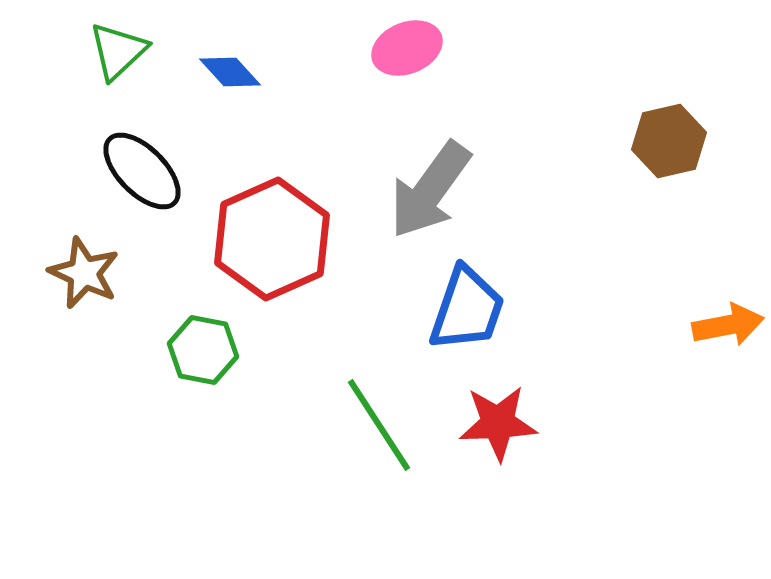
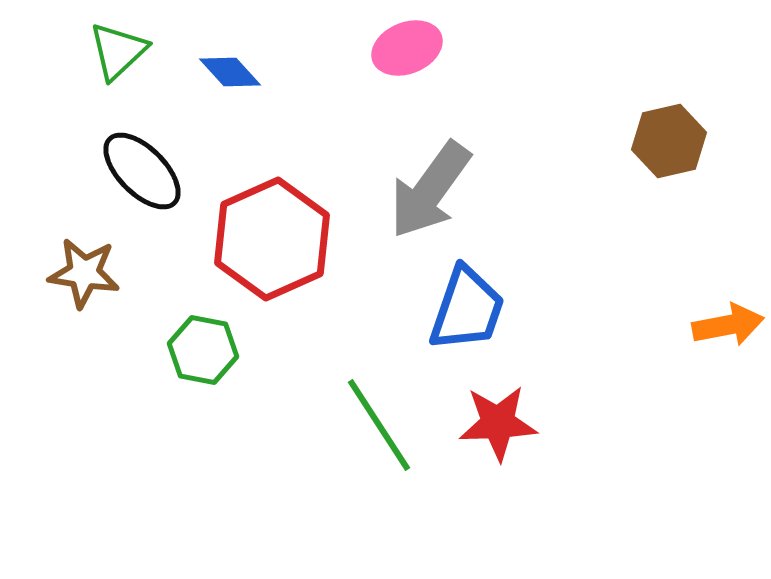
brown star: rotated 16 degrees counterclockwise
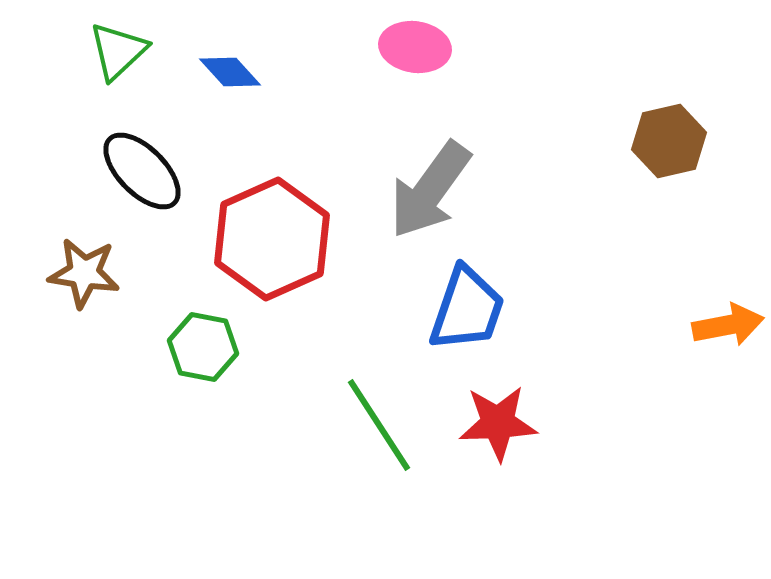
pink ellipse: moved 8 px right, 1 px up; rotated 30 degrees clockwise
green hexagon: moved 3 px up
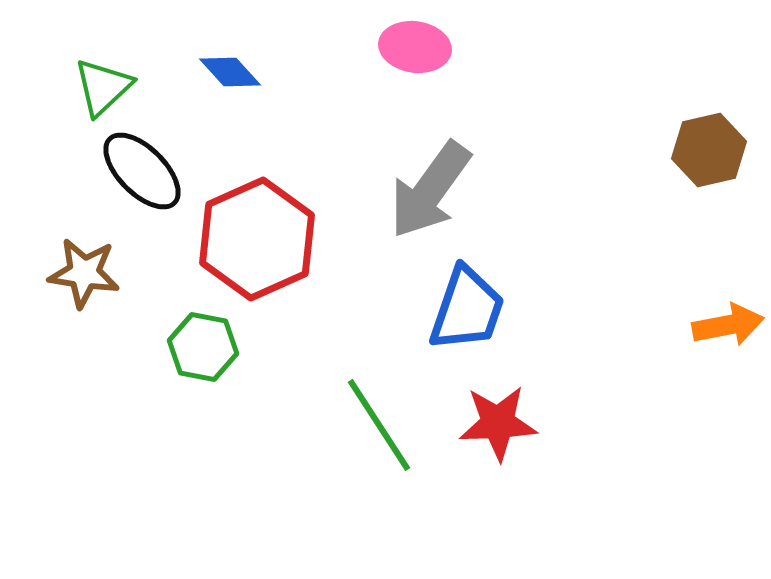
green triangle: moved 15 px left, 36 px down
brown hexagon: moved 40 px right, 9 px down
red hexagon: moved 15 px left
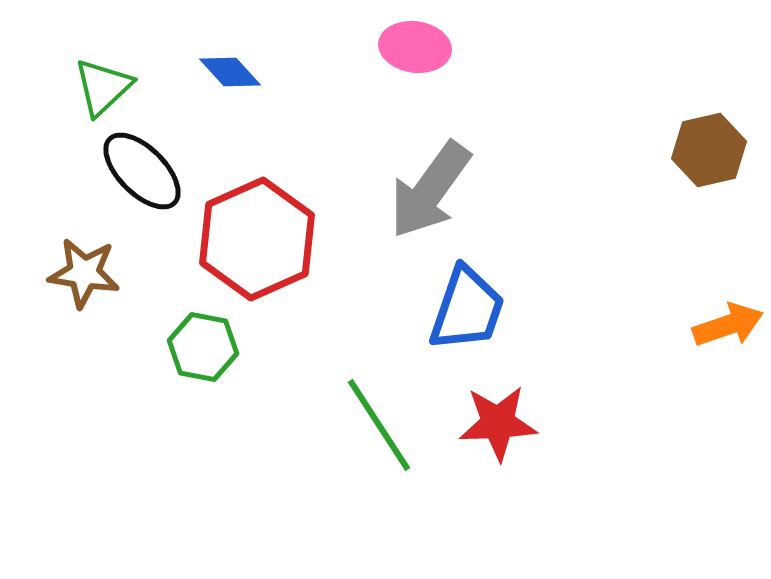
orange arrow: rotated 8 degrees counterclockwise
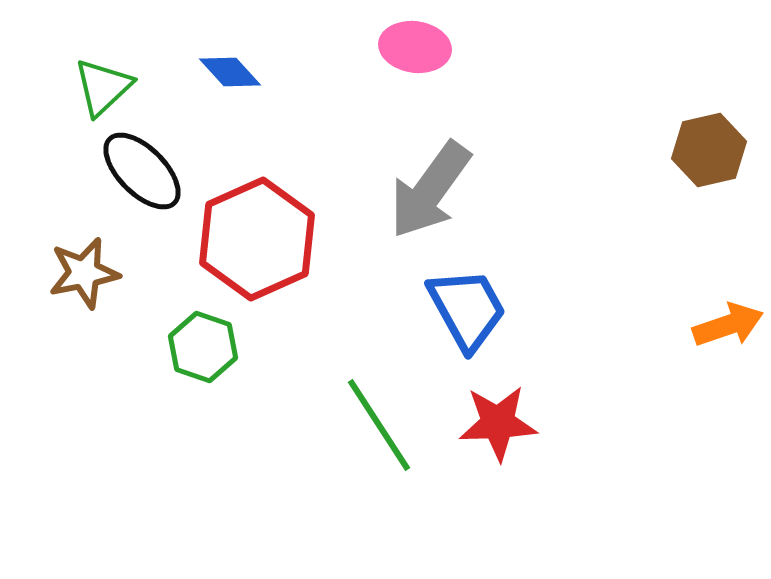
brown star: rotated 20 degrees counterclockwise
blue trapezoid: rotated 48 degrees counterclockwise
green hexagon: rotated 8 degrees clockwise
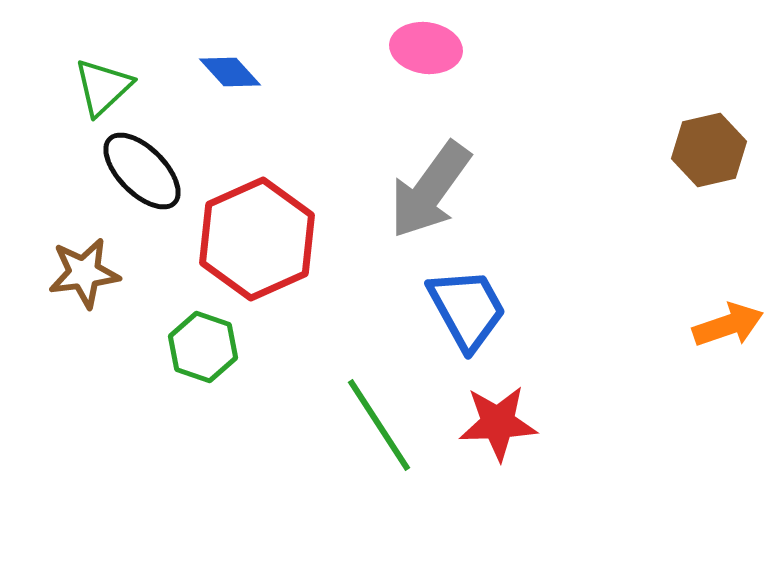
pink ellipse: moved 11 px right, 1 px down
brown star: rotated 4 degrees clockwise
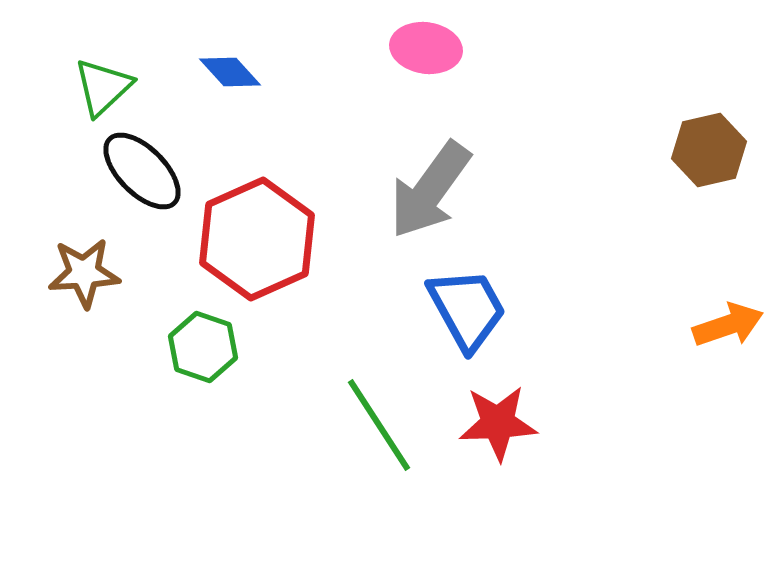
brown star: rotated 4 degrees clockwise
